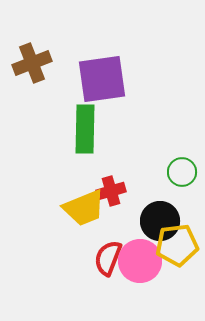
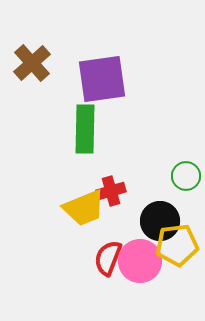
brown cross: rotated 21 degrees counterclockwise
green circle: moved 4 px right, 4 px down
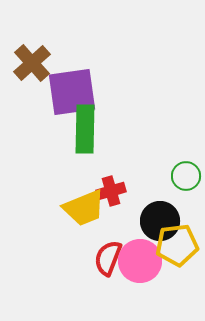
purple square: moved 30 px left, 13 px down
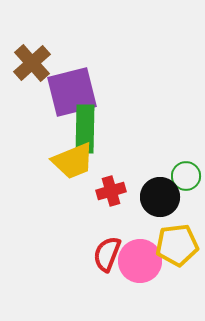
purple square: rotated 6 degrees counterclockwise
yellow trapezoid: moved 11 px left, 47 px up
black circle: moved 24 px up
red semicircle: moved 1 px left, 4 px up
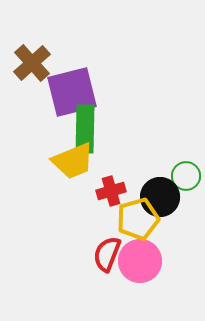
yellow pentagon: moved 39 px left, 26 px up; rotated 9 degrees counterclockwise
